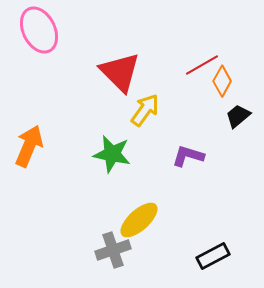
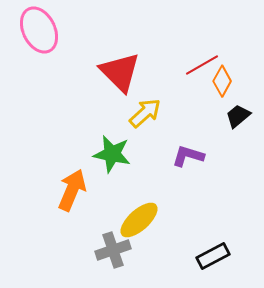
yellow arrow: moved 3 px down; rotated 12 degrees clockwise
orange arrow: moved 43 px right, 44 px down
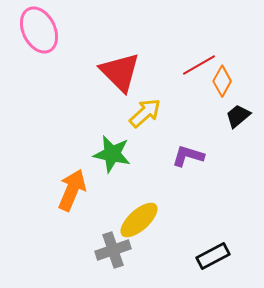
red line: moved 3 px left
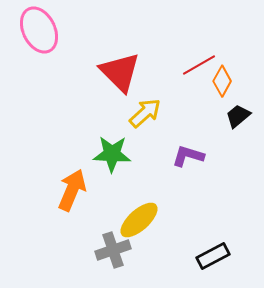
green star: rotated 9 degrees counterclockwise
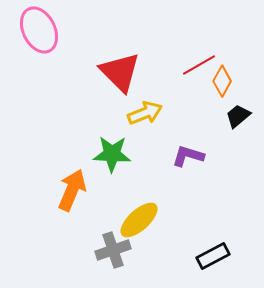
yellow arrow: rotated 20 degrees clockwise
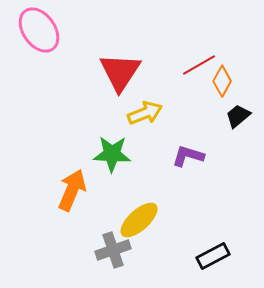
pink ellipse: rotated 9 degrees counterclockwise
red triangle: rotated 18 degrees clockwise
